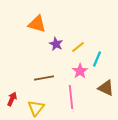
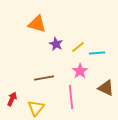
cyan line: moved 6 px up; rotated 63 degrees clockwise
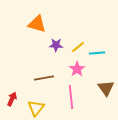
purple star: moved 1 px down; rotated 24 degrees counterclockwise
pink star: moved 3 px left, 2 px up
brown triangle: rotated 30 degrees clockwise
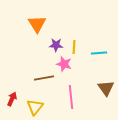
orange triangle: rotated 42 degrees clockwise
yellow line: moved 4 px left; rotated 48 degrees counterclockwise
cyan line: moved 2 px right
pink star: moved 13 px left, 5 px up; rotated 21 degrees counterclockwise
yellow triangle: moved 1 px left, 1 px up
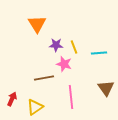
yellow line: rotated 24 degrees counterclockwise
yellow triangle: rotated 18 degrees clockwise
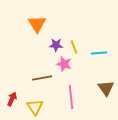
brown line: moved 2 px left
yellow triangle: rotated 30 degrees counterclockwise
